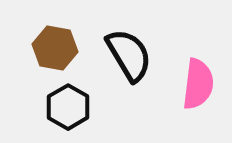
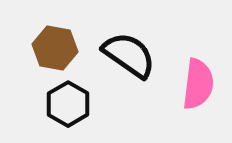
black semicircle: rotated 24 degrees counterclockwise
black hexagon: moved 3 px up
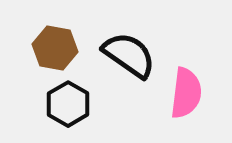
pink semicircle: moved 12 px left, 9 px down
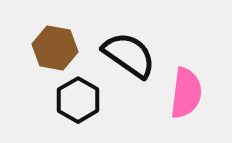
black hexagon: moved 10 px right, 4 px up
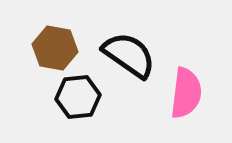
black hexagon: moved 3 px up; rotated 24 degrees clockwise
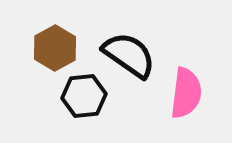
brown hexagon: rotated 21 degrees clockwise
black hexagon: moved 6 px right, 1 px up
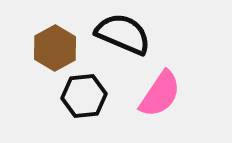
black semicircle: moved 6 px left, 21 px up; rotated 12 degrees counterclockwise
pink semicircle: moved 26 px left, 1 px down; rotated 27 degrees clockwise
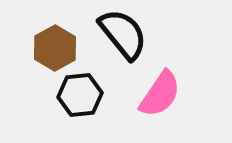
black semicircle: rotated 28 degrees clockwise
black hexagon: moved 4 px left, 1 px up
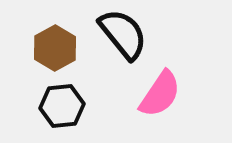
black hexagon: moved 18 px left, 11 px down
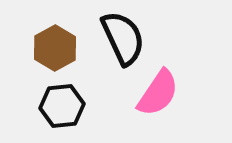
black semicircle: moved 4 px down; rotated 14 degrees clockwise
pink semicircle: moved 2 px left, 1 px up
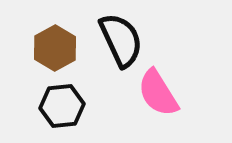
black semicircle: moved 2 px left, 2 px down
pink semicircle: rotated 114 degrees clockwise
